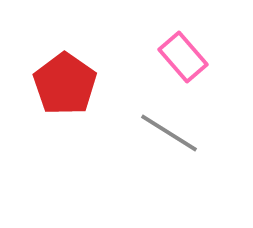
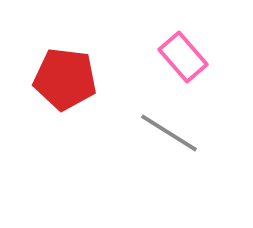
red pentagon: moved 5 px up; rotated 28 degrees counterclockwise
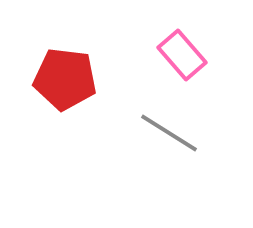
pink rectangle: moved 1 px left, 2 px up
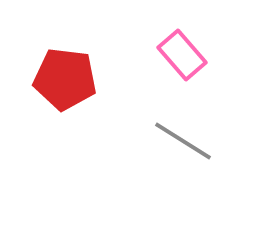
gray line: moved 14 px right, 8 px down
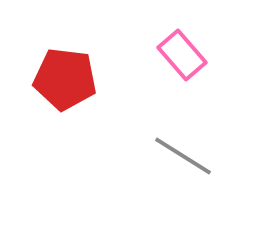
gray line: moved 15 px down
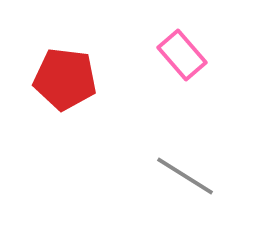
gray line: moved 2 px right, 20 px down
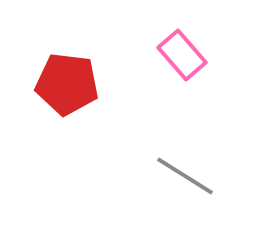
red pentagon: moved 2 px right, 5 px down
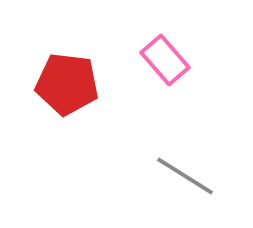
pink rectangle: moved 17 px left, 5 px down
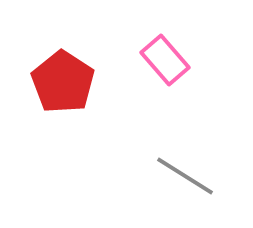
red pentagon: moved 4 px left, 2 px up; rotated 26 degrees clockwise
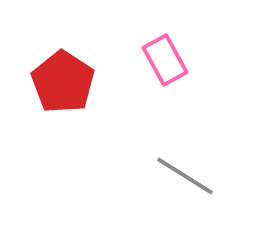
pink rectangle: rotated 12 degrees clockwise
